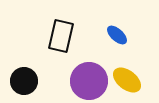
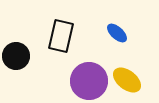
blue ellipse: moved 2 px up
black circle: moved 8 px left, 25 px up
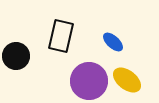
blue ellipse: moved 4 px left, 9 px down
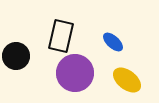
purple circle: moved 14 px left, 8 px up
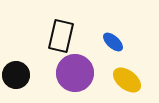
black circle: moved 19 px down
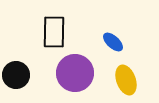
black rectangle: moved 7 px left, 4 px up; rotated 12 degrees counterclockwise
yellow ellipse: moved 1 px left; rotated 32 degrees clockwise
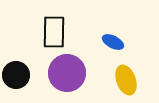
blue ellipse: rotated 15 degrees counterclockwise
purple circle: moved 8 px left
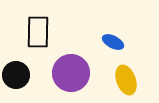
black rectangle: moved 16 px left
purple circle: moved 4 px right
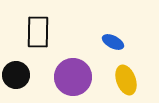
purple circle: moved 2 px right, 4 px down
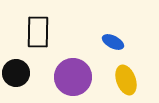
black circle: moved 2 px up
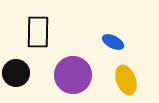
purple circle: moved 2 px up
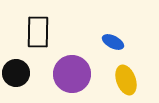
purple circle: moved 1 px left, 1 px up
